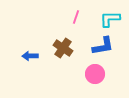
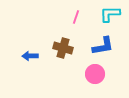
cyan L-shape: moved 5 px up
brown cross: rotated 18 degrees counterclockwise
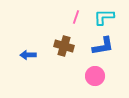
cyan L-shape: moved 6 px left, 3 px down
brown cross: moved 1 px right, 2 px up
blue arrow: moved 2 px left, 1 px up
pink circle: moved 2 px down
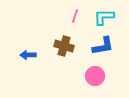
pink line: moved 1 px left, 1 px up
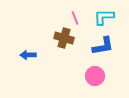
pink line: moved 2 px down; rotated 40 degrees counterclockwise
brown cross: moved 8 px up
